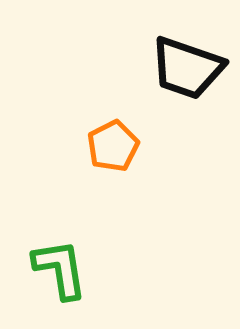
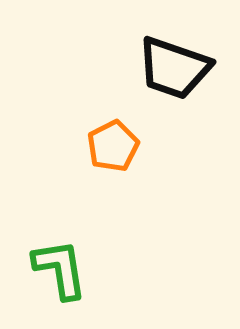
black trapezoid: moved 13 px left
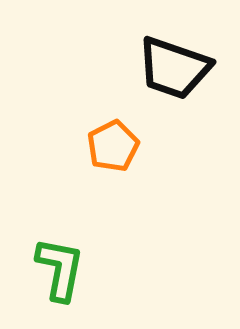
green L-shape: rotated 20 degrees clockwise
